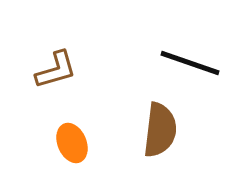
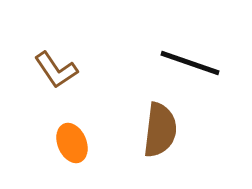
brown L-shape: rotated 72 degrees clockwise
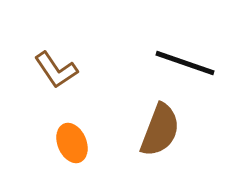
black line: moved 5 px left
brown semicircle: rotated 14 degrees clockwise
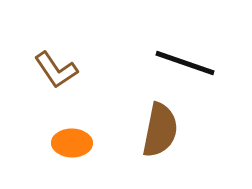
brown semicircle: rotated 10 degrees counterclockwise
orange ellipse: rotated 66 degrees counterclockwise
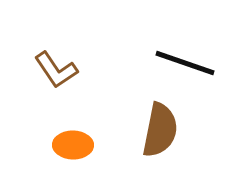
orange ellipse: moved 1 px right, 2 px down
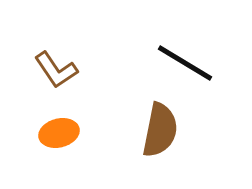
black line: rotated 12 degrees clockwise
orange ellipse: moved 14 px left, 12 px up; rotated 15 degrees counterclockwise
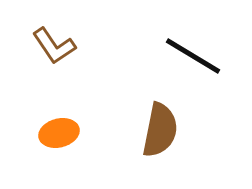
black line: moved 8 px right, 7 px up
brown L-shape: moved 2 px left, 24 px up
